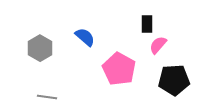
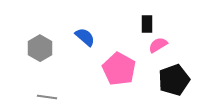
pink semicircle: rotated 18 degrees clockwise
black pentagon: rotated 16 degrees counterclockwise
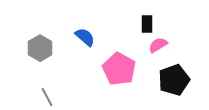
gray line: rotated 54 degrees clockwise
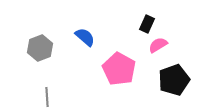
black rectangle: rotated 24 degrees clockwise
gray hexagon: rotated 10 degrees clockwise
gray line: rotated 24 degrees clockwise
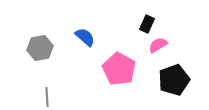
gray hexagon: rotated 10 degrees clockwise
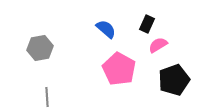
blue semicircle: moved 21 px right, 8 px up
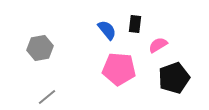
black rectangle: moved 12 px left; rotated 18 degrees counterclockwise
blue semicircle: moved 1 px right, 1 px down; rotated 10 degrees clockwise
pink pentagon: rotated 24 degrees counterclockwise
black pentagon: moved 2 px up
gray line: rotated 54 degrees clockwise
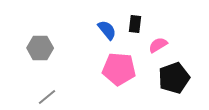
gray hexagon: rotated 10 degrees clockwise
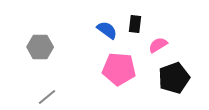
blue semicircle: rotated 15 degrees counterclockwise
gray hexagon: moved 1 px up
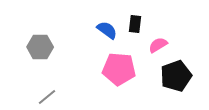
black pentagon: moved 2 px right, 2 px up
